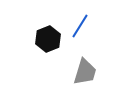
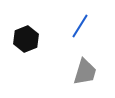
black hexagon: moved 22 px left
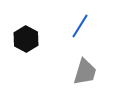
black hexagon: rotated 10 degrees counterclockwise
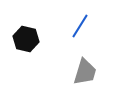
black hexagon: rotated 15 degrees counterclockwise
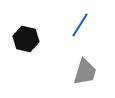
blue line: moved 1 px up
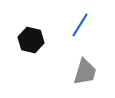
black hexagon: moved 5 px right, 1 px down
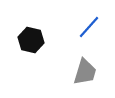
blue line: moved 9 px right, 2 px down; rotated 10 degrees clockwise
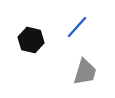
blue line: moved 12 px left
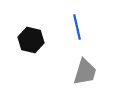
blue line: rotated 55 degrees counterclockwise
